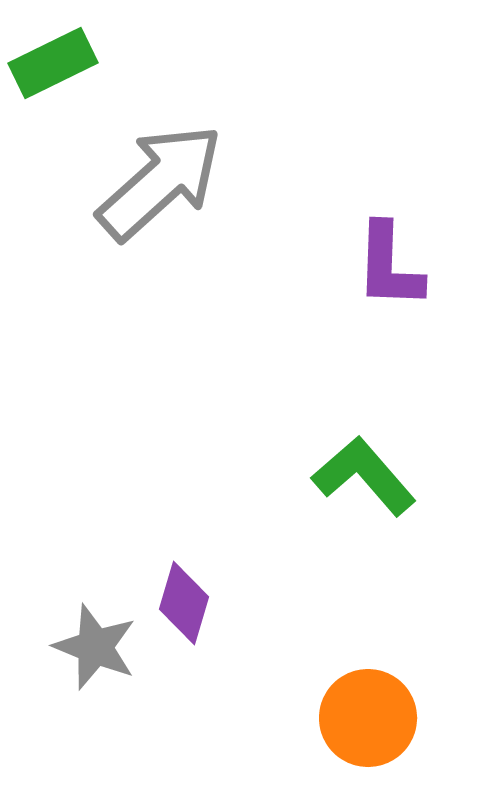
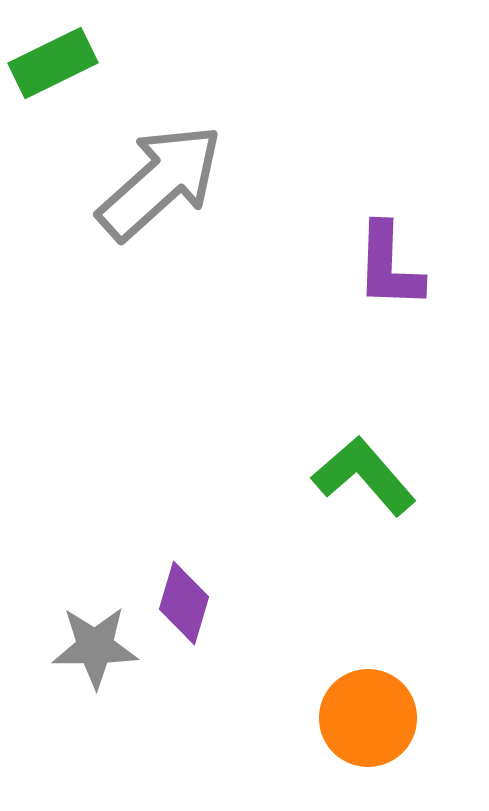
gray star: rotated 22 degrees counterclockwise
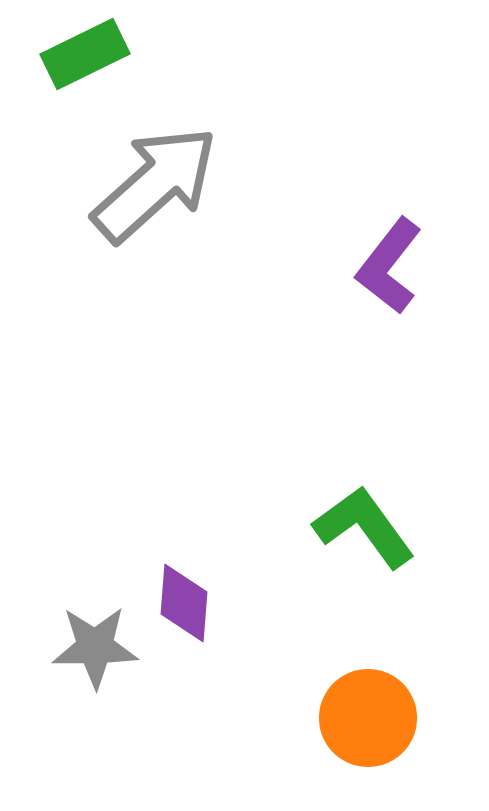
green rectangle: moved 32 px right, 9 px up
gray arrow: moved 5 px left, 2 px down
purple L-shape: rotated 36 degrees clockwise
green L-shape: moved 51 px down; rotated 5 degrees clockwise
purple diamond: rotated 12 degrees counterclockwise
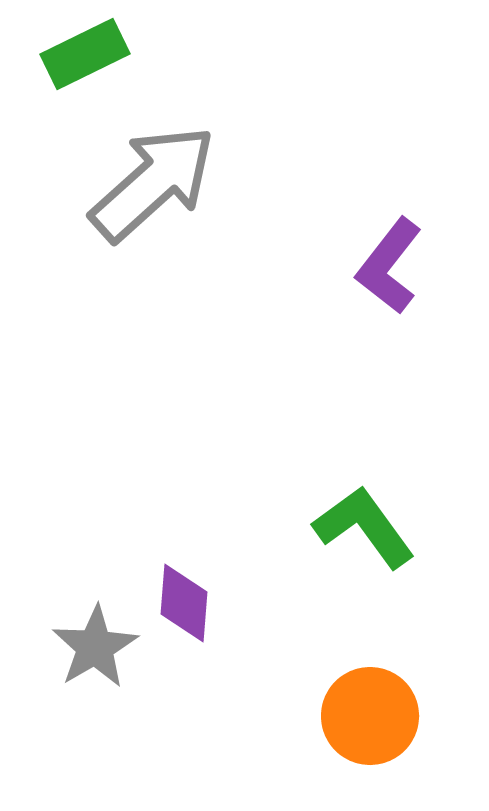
gray arrow: moved 2 px left, 1 px up
gray star: rotated 30 degrees counterclockwise
orange circle: moved 2 px right, 2 px up
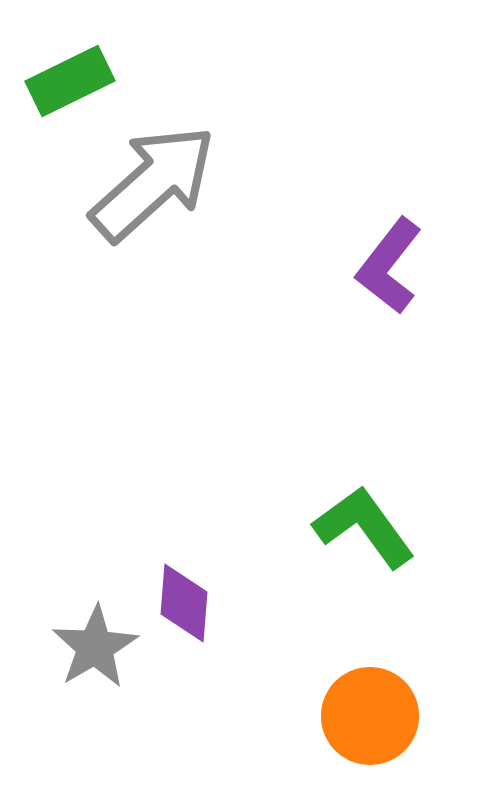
green rectangle: moved 15 px left, 27 px down
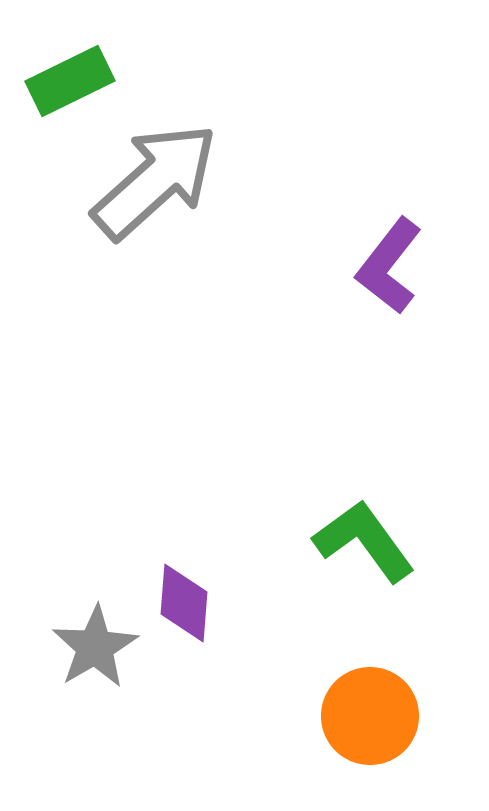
gray arrow: moved 2 px right, 2 px up
green L-shape: moved 14 px down
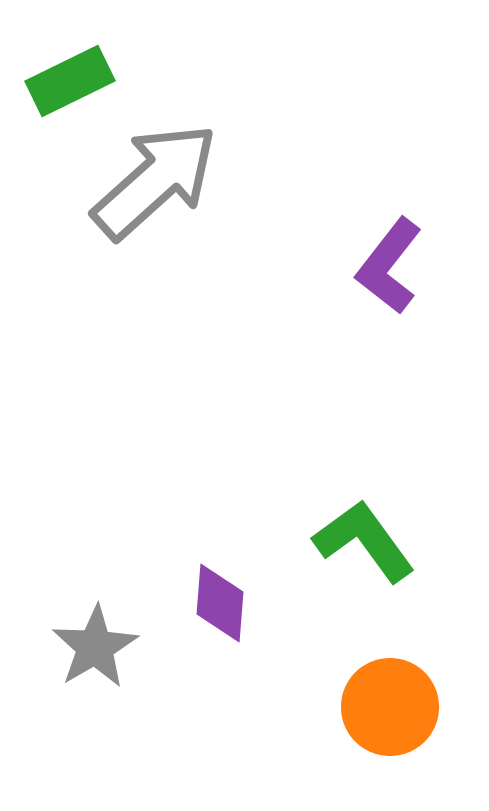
purple diamond: moved 36 px right
orange circle: moved 20 px right, 9 px up
